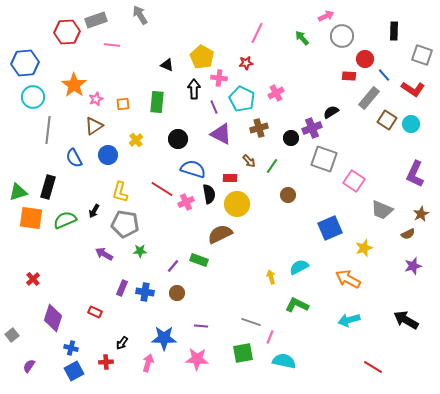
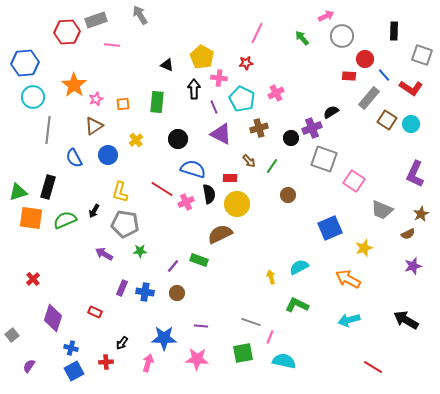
red L-shape at (413, 89): moved 2 px left, 1 px up
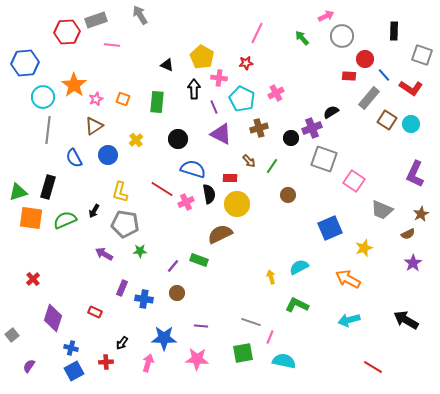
cyan circle at (33, 97): moved 10 px right
orange square at (123, 104): moved 5 px up; rotated 24 degrees clockwise
purple star at (413, 266): moved 3 px up; rotated 18 degrees counterclockwise
blue cross at (145, 292): moved 1 px left, 7 px down
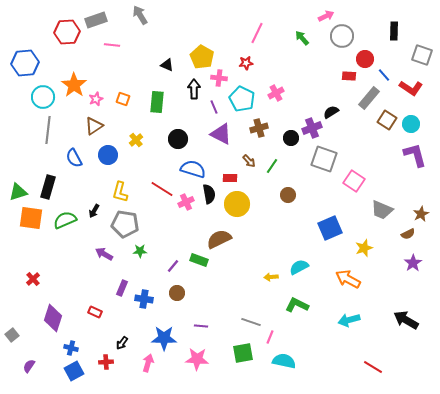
purple L-shape at (415, 174): moved 19 px up; rotated 140 degrees clockwise
brown semicircle at (220, 234): moved 1 px left, 5 px down
yellow arrow at (271, 277): rotated 80 degrees counterclockwise
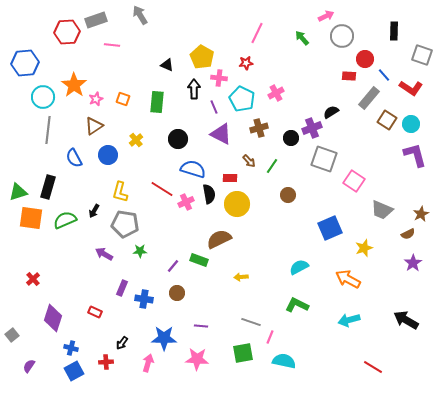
yellow arrow at (271, 277): moved 30 px left
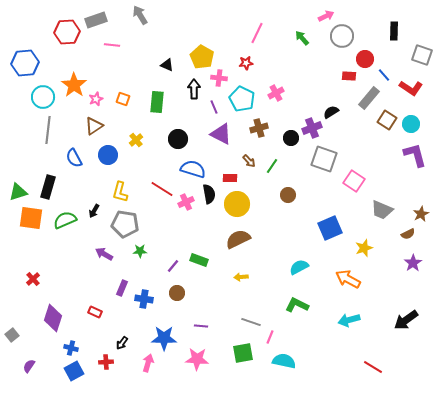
brown semicircle at (219, 239): moved 19 px right
black arrow at (406, 320): rotated 65 degrees counterclockwise
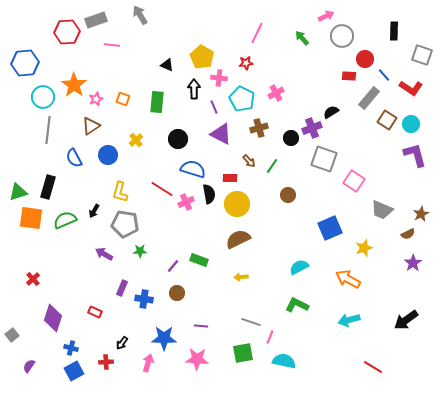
brown triangle at (94, 126): moved 3 px left
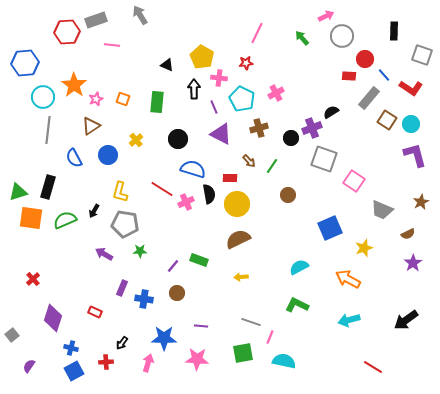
brown star at (421, 214): moved 12 px up
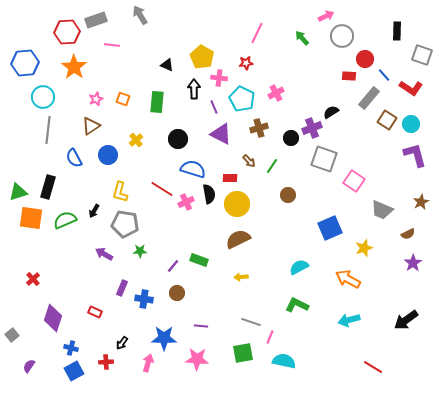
black rectangle at (394, 31): moved 3 px right
orange star at (74, 85): moved 18 px up
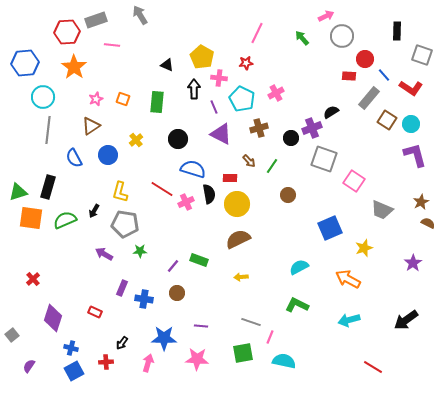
brown semicircle at (408, 234): moved 20 px right, 11 px up; rotated 128 degrees counterclockwise
